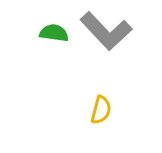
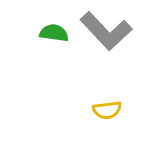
yellow semicircle: moved 6 px right; rotated 68 degrees clockwise
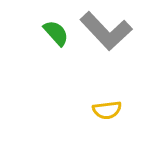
green semicircle: moved 2 px right; rotated 40 degrees clockwise
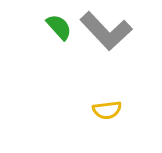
green semicircle: moved 3 px right, 6 px up
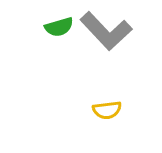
green semicircle: rotated 116 degrees clockwise
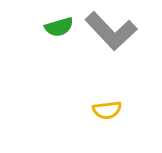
gray L-shape: moved 5 px right
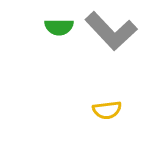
green semicircle: rotated 16 degrees clockwise
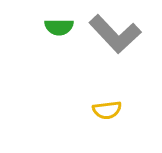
gray L-shape: moved 4 px right, 3 px down
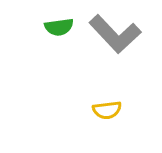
green semicircle: rotated 8 degrees counterclockwise
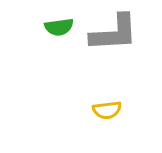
gray L-shape: moved 1 px left, 1 px up; rotated 50 degrees counterclockwise
